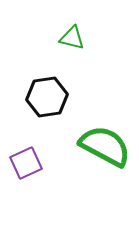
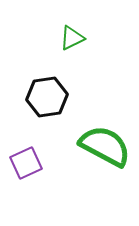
green triangle: rotated 40 degrees counterclockwise
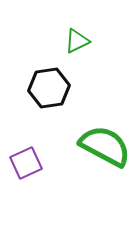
green triangle: moved 5 px right, 3 px down
black hexagon: moved 2 px right, 9 px up
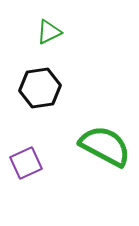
green triangle: moved 28 px left, 9 px up
black hexagon: moved 9 px left
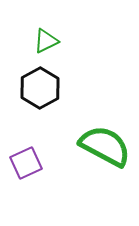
green triangle: moved 3 px left, 9 px down
black hexagon: rotated 21 degrees counterclockwise
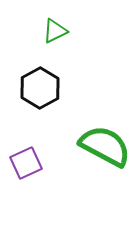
green triangle: moved 9 px right, 10 px up
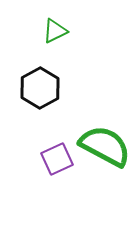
purple square: moved 31 px right, 4 px up
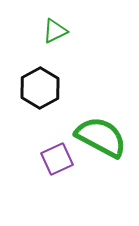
green semicircle: moved 4 px left, 9 px up
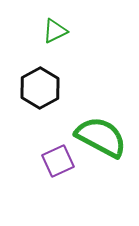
purple square: moved 1 px right, 2 px down
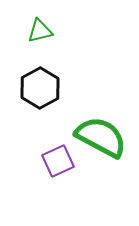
green triangle: moved 15 px left; rotated 12 degrees clockwise
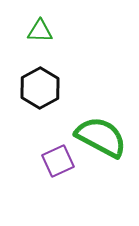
green triangle: rotated 16 degrees clockwise
